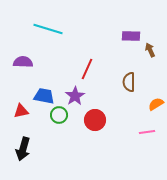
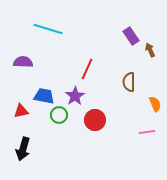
purple rectangle: rotated 54 degrees clockwise
orange semicircle: moved 1 px left; rotated 98 degrees clockwise
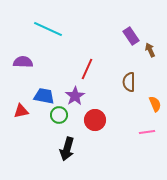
cyan line: rotated 8 degrees clockwise
black arrow: moved 44 px right
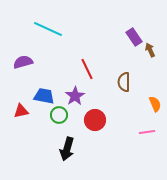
purple rectangle: moved 3 px right, 1 px down
purple semicircle: rotated 18 degrees counterclockwise
red line: rotated 50 degrees counterclockwise
brown semicircle: moved 5 px left
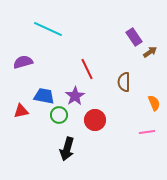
brown arrow: moved 2 px down; rotated 80 degrees clockwise
orange semicircle: moved 1 px left, 1 px up
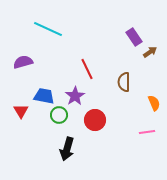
red triangle: rotated 49 degrees counterclockwise
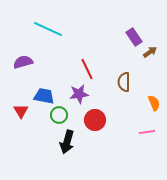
purple star: moved 4 px right, 2 px up; rotated 24 degrees clockwise
black arrow: moved 7 px up
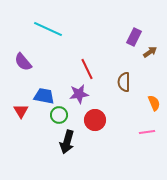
purple rectangle: rotated 60 degrees clockwise
purple semicircle: rotated 114 degrees counterclockwise
